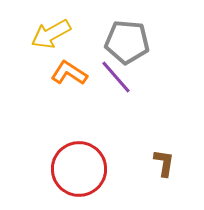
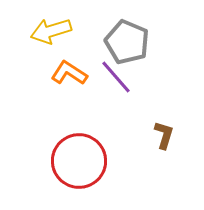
yellow arrow: moved 3 px up; rotated 12 degrees clockwise
gray pentagon: rotated 18 degrees clockwise
brown L-shape: moved 28 px up; rotated 8 degrees clockwise
red circle: moved 8 px up
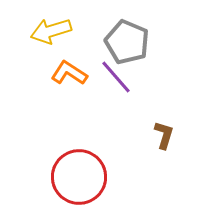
red circle: moved 16 px down
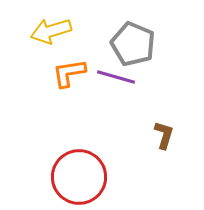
gray pentagon: moved 6 px right, 2 px down
orange L-shape: rotated 42 degrees counterclockwise
purple line: rotated 33 degrees counterclockwise
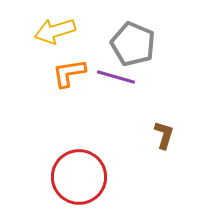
yellow arrow: moved 4 px right
